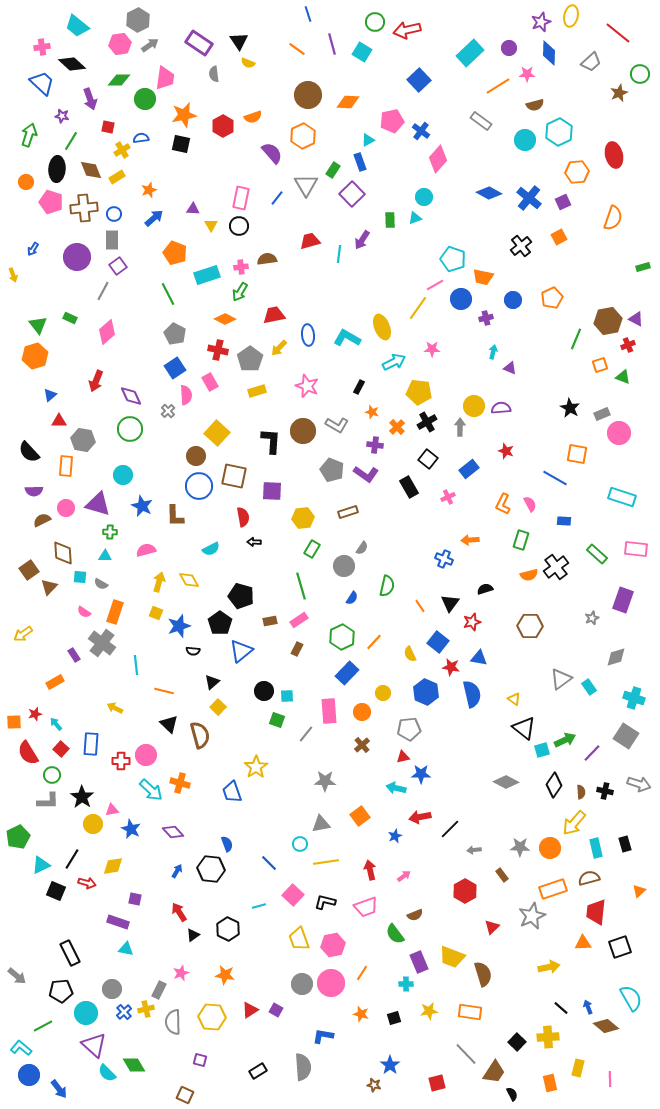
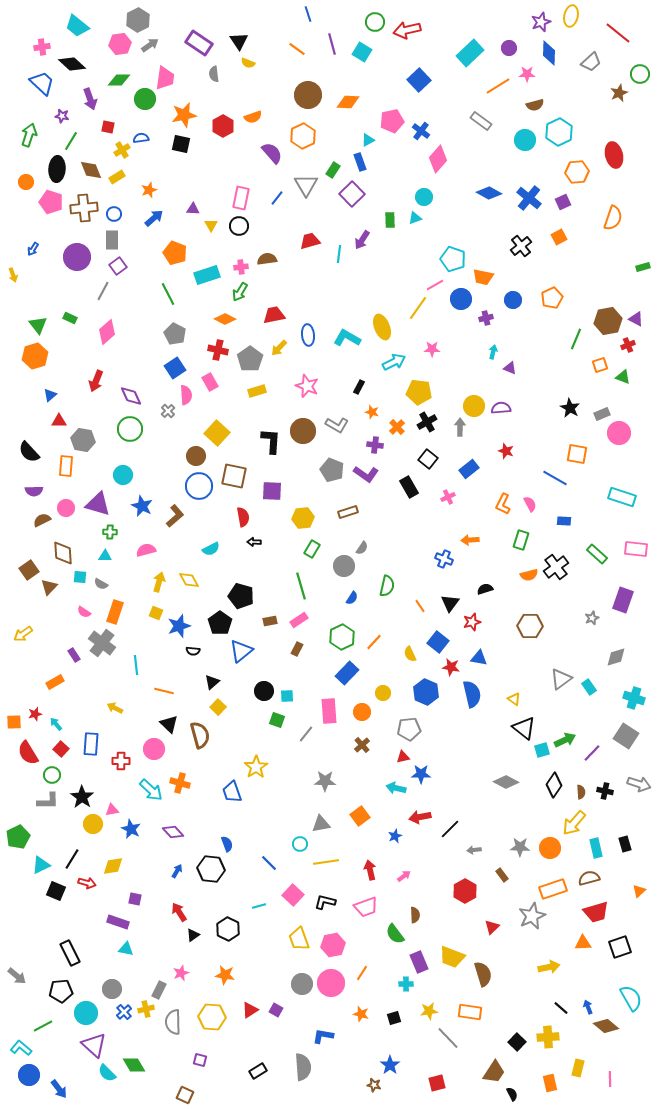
brown L-shape at (175, 516): rotated 130 degrees counterclockwise
pink circle at (146, 755): moved 8 px right, 6 px up
red trapezoid at (596, 912): rotated 112 degrees counterclockwise
brown semicircle at (415, 915): rotated 70 degrees counterclockwise
gray line at (466, 1054): moved 18 px left, 16 px up
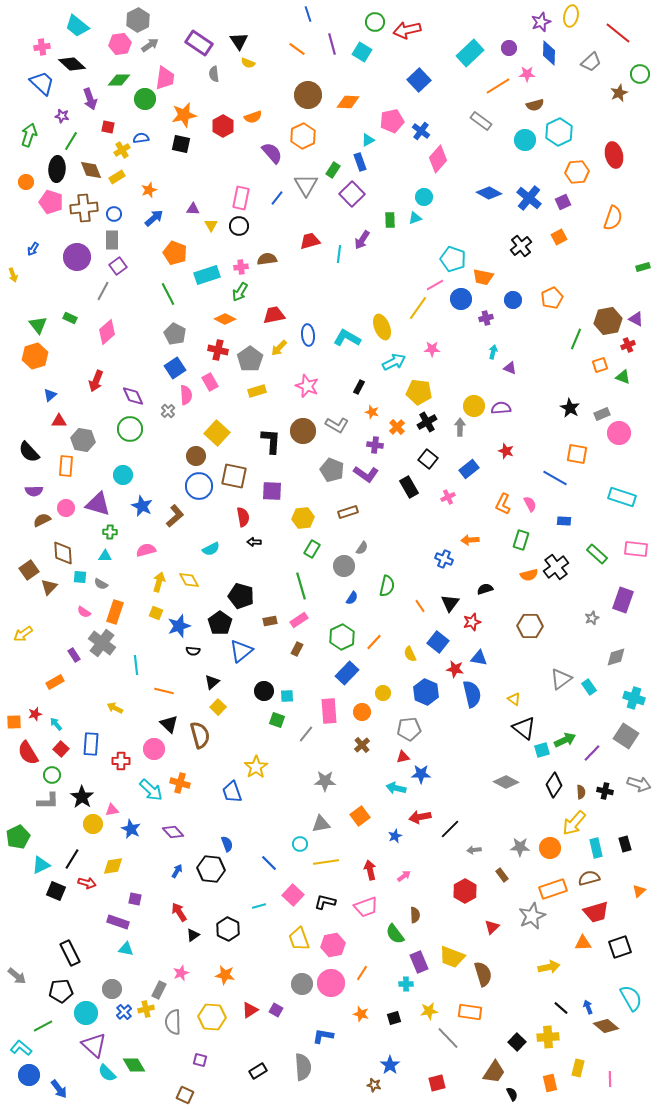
purple diamond at (131, 396): moved 2 px right
red star at (451, 667): moved 4 px right, 2 px down
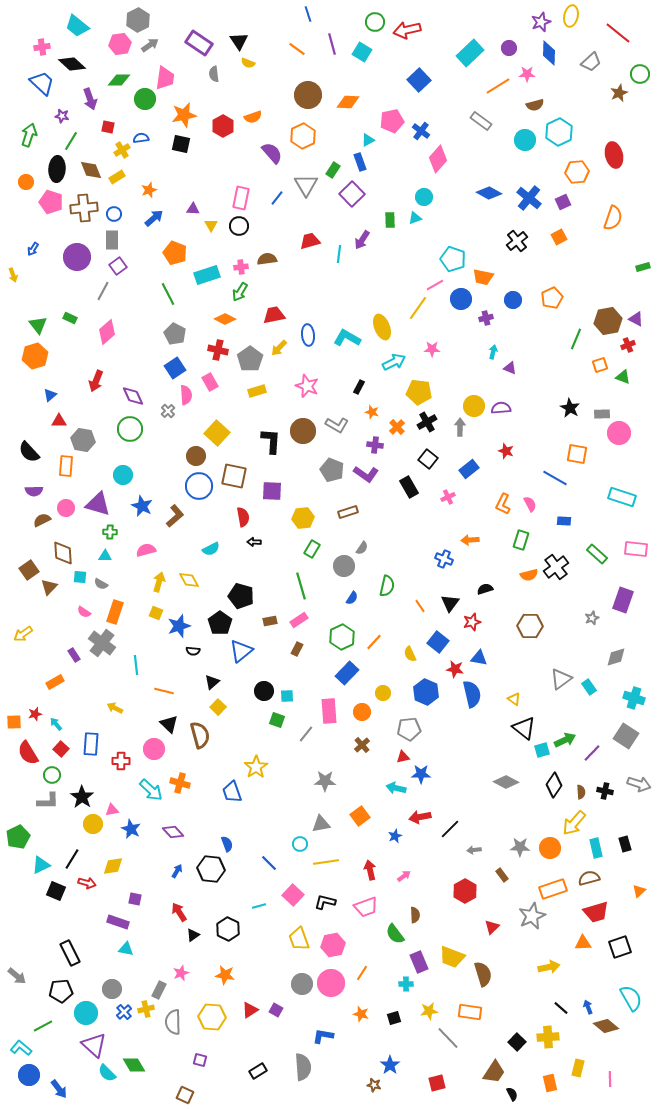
black cross at (521, 246): moved 4 px left, 5 px up
gray rectangle at (602, 414): rotated 21 degrees clockwise
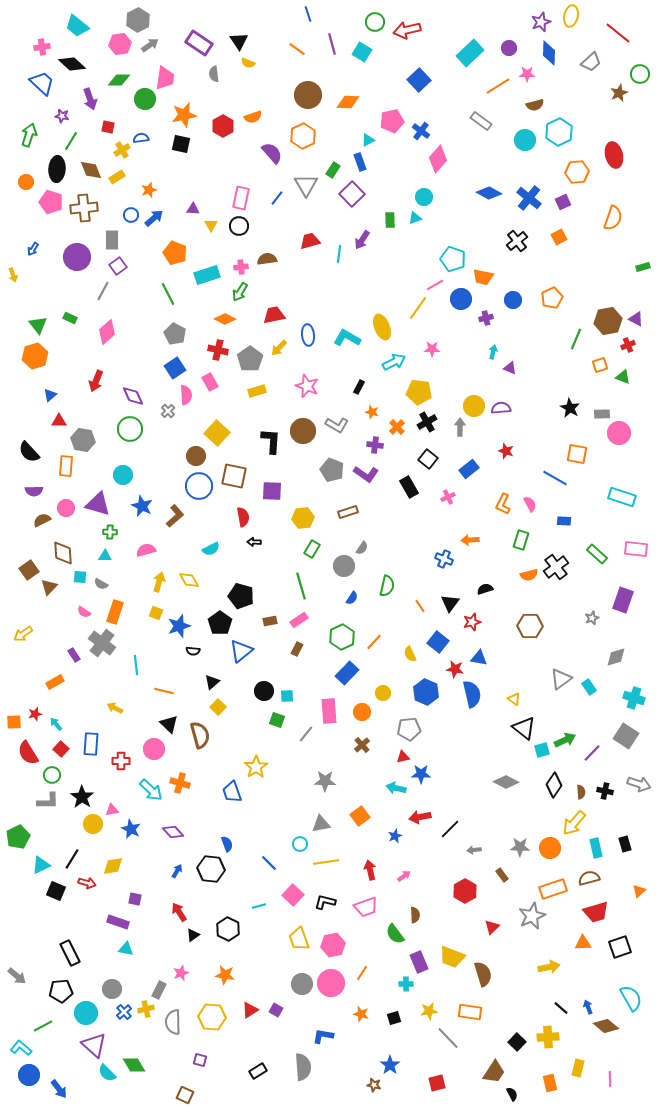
blue circle at (114, 214): moved 17 px right, 1 px down
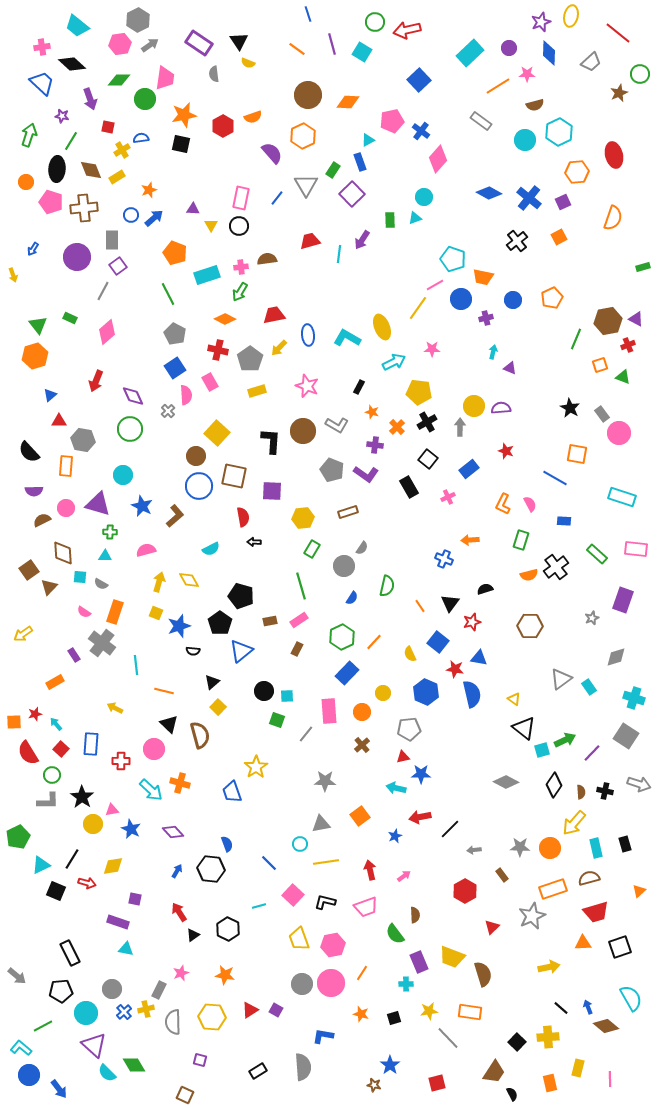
gray rectangle at (602, 414): rotated 56 degrees clockwise
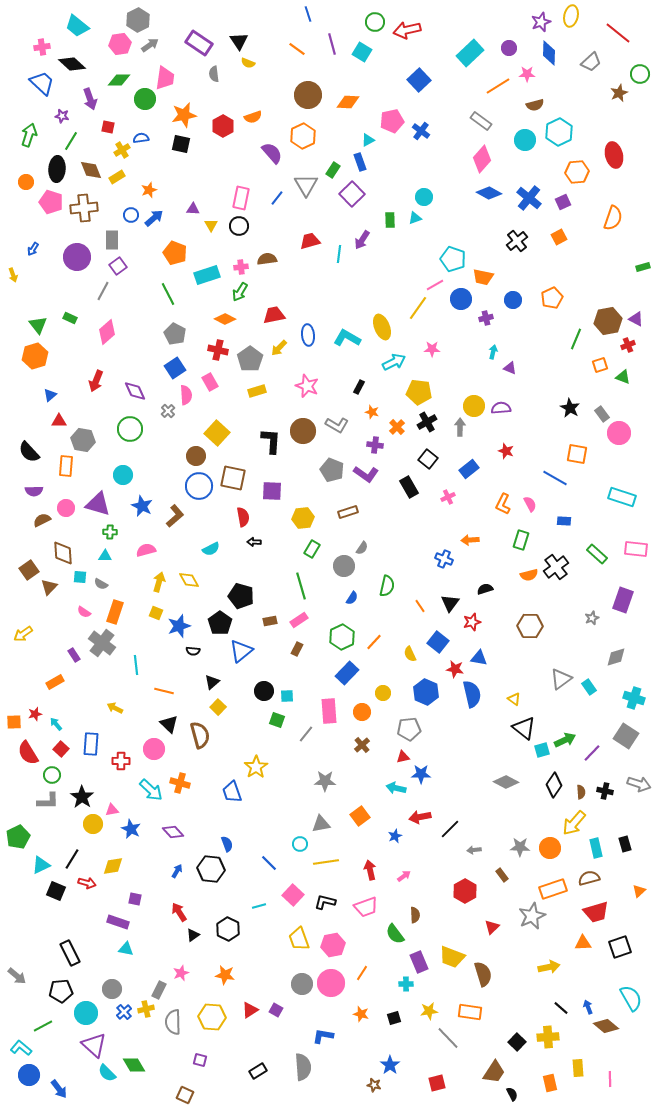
pink diamond at (438, 159): moved 44 px right
purple diamond at (133, 396): moved 2 px right, 5 px up
brown square at (234, 476): moved 1 px left, 2 px down
yellow rectangle at (578, 1068): rotated 18 degrees counterclockwise
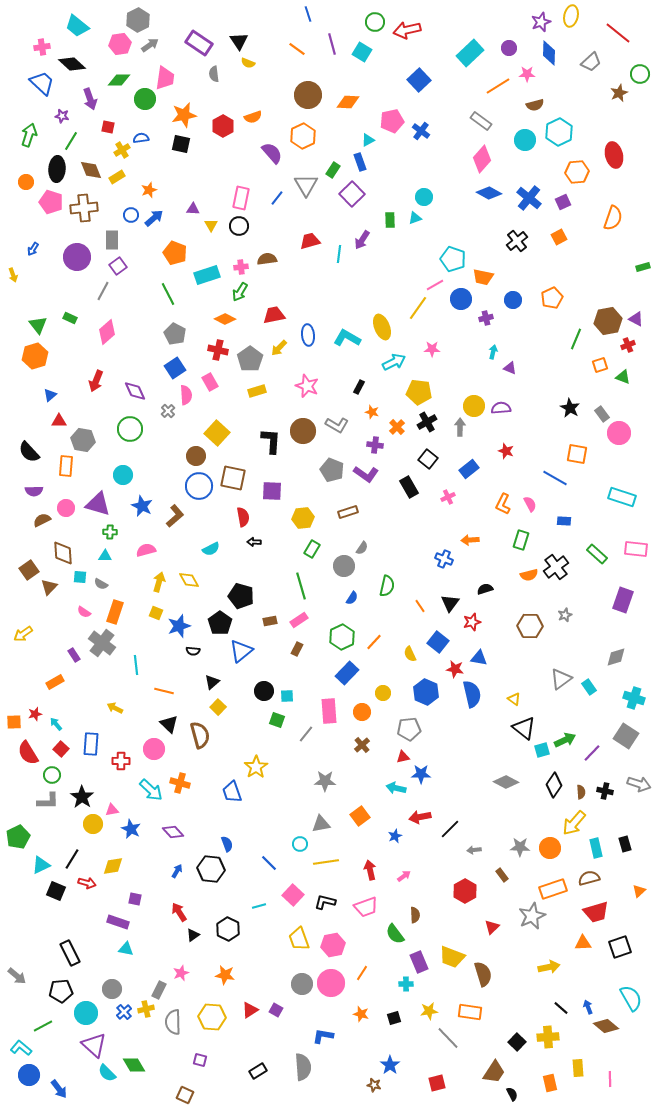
gray star at (592, 618): moved 27 px left, 3 px up
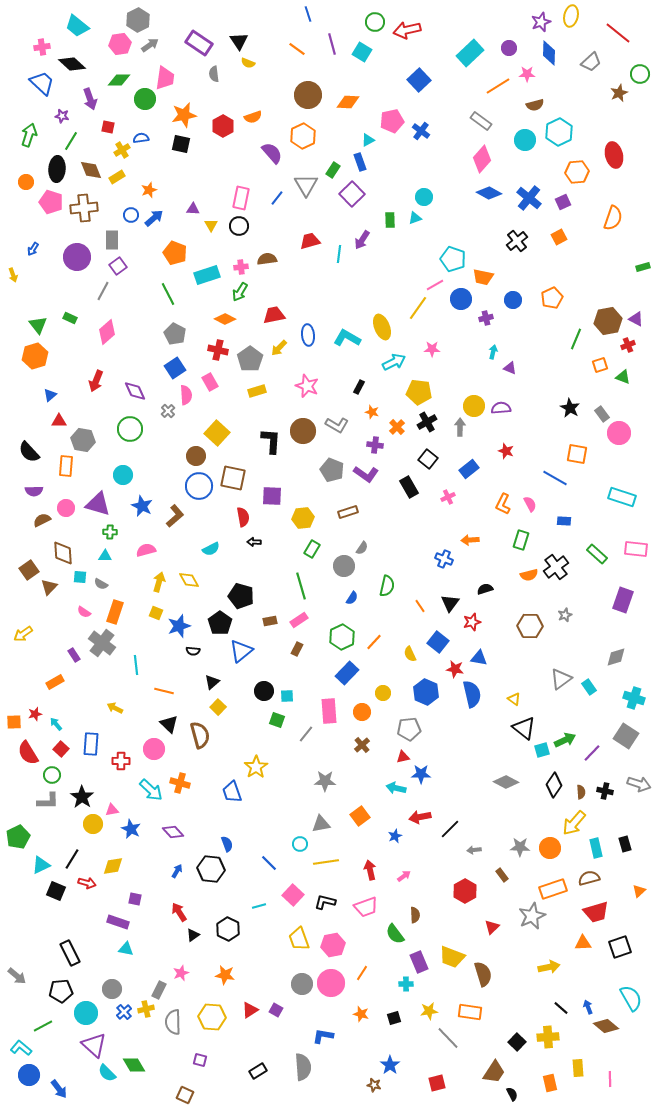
purple square at (272, 491): moved 5 px down
